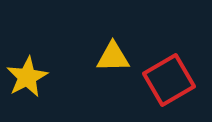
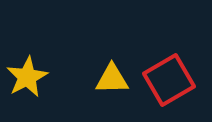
yellow triangle: moved 1 px left, 22 px down
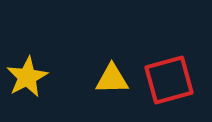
red square: rotated 15 degrees clockwise
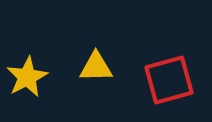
yellow triangle: moved 16 px left, 12 px up
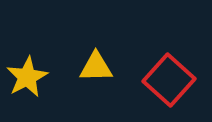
red square: rotated 33 degrees counterclockwise
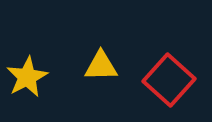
yellow triangle: moved 5 px right, 1 px up
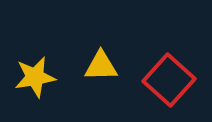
yellow star: moved 8 px right; rotated 18 degrees clockwise
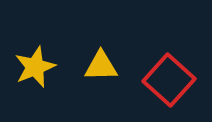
yellow star: moved 10 px up; rotated 12 degrees counterclockwise
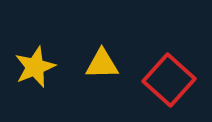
yellow triangle: moved 1 px right, 2 px up
